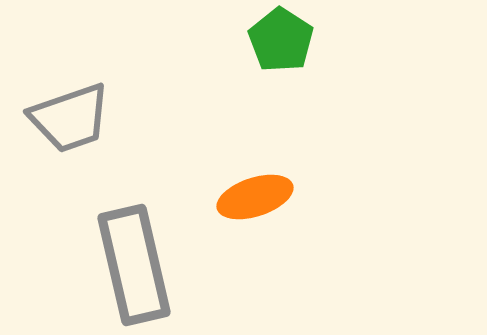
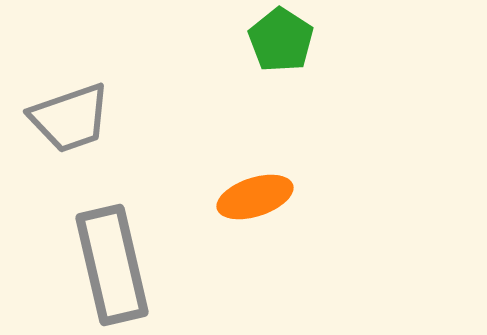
gray rectangle: moved 22 px left
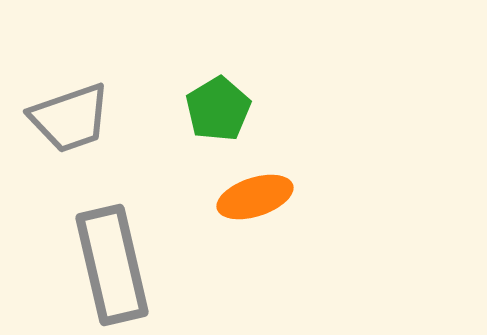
green pentagon: moved 63 px left, 69 px down; rotated 8 degrees clockwise
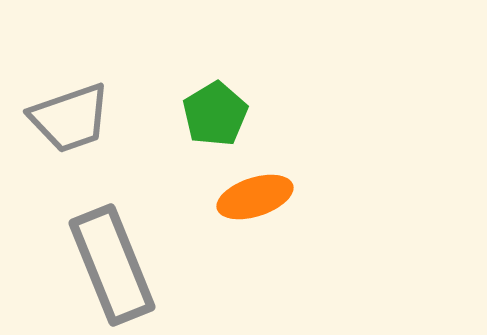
green pentagon: moved 3 px left, 5 px down
gray rectangle: rotated 9 degrees counterclockwise
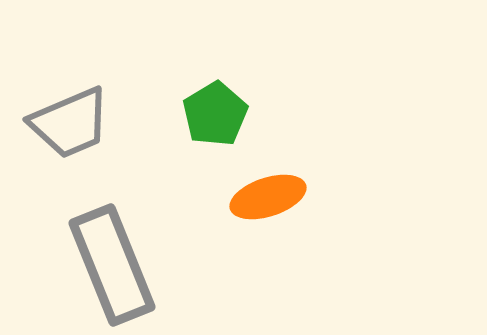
gray trapezoid: moved 5 px down; rotated 4 degrees counterclockwise
orange ellipse: moved 13 px right
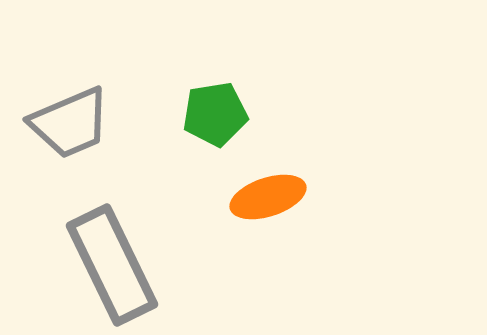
green pentagon: rotated 22 degrees clockwise
gray rectangle: rotated 4 degrees counterclockwise
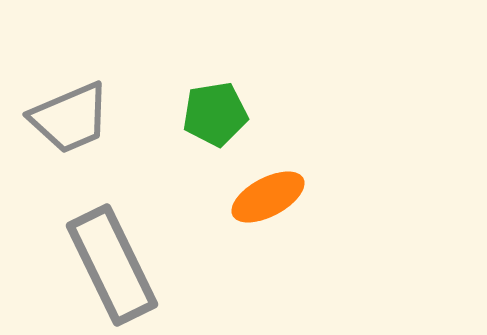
gray trapezoid: moved 5 px up
orange ellipse: rotated 10 degrees counterclockwise
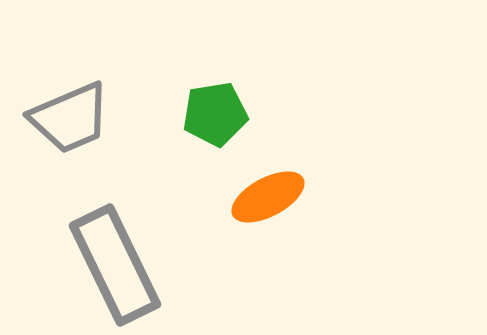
gray rectangle: moved 3 px right
